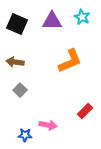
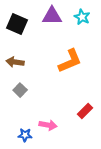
purple triangle: moved 5 px up
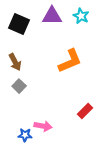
cyan star: moved 1 px left, 1 px up
black square: moved 2 px right
brown arrow: rotated 126 degrees counterclockwise
gray square: moved 1 px left, 4 px up
pink arrow: moved 5 px left, 1 px down
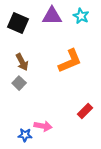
black square: moved 1 px left, 1 px up
brown arrow: moved 7 px right
gray square: moved 3 px up
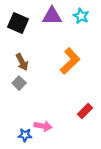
orange L-shape: rotated 20 degrees counterclockwise
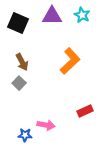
cyan star: moved 1 px right, 1 px up
red rectangle: rotated 21 degrees clockwise
pink arrow: moved 3 px right, 1 px up
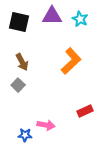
cyan star: moved 2 px left, 4 px down
black square: moved 1 px right, 1 px up; rotated 10 degrees counterclockwise
orange L-shape: moved 1 px right
gray square: moved 1 px left, 2 px down
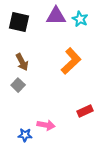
purple triangle: moved 4 px right
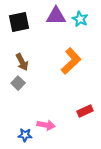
black square: rotated 25 degrees counterclockwise
gray square: moved 2 px up
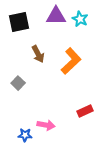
brown arrow: moved 16 px right, 8 px up
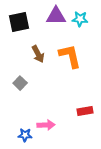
cyan star: rotated 21 degrees counterclockwise
orange L-shape: moved 1 px left, 5 px up; rotated 60 degrees counterclockwise
gray square: moved 2 px right
red rectangle: rotated 14 degrees clockwise
pink arrow: rotated 12 degrees counterclockwise
